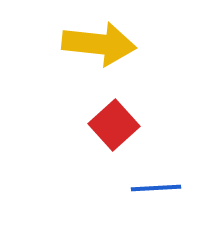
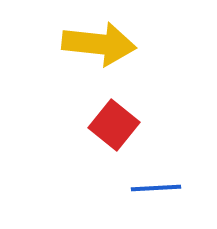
red square: rotated 9 degrees counterclockwise
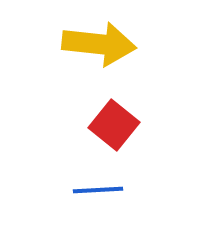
blue line: moved 58 px left, 2 px down
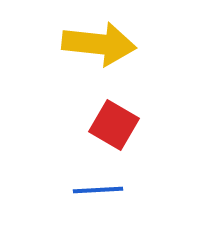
red square: rotated 9 degrees counterclockwise
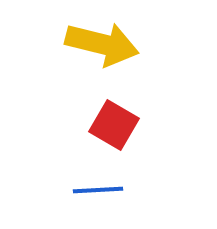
yellow arrow: moved 3 px right; rotated 8 degrees clockwise
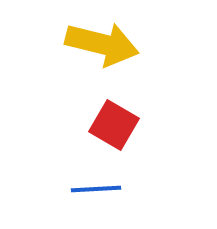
blue line: moved 2 px left, 1 px up
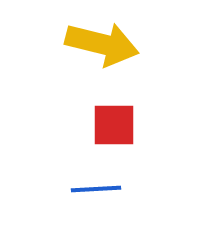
red square: rotated 30 degrees counterclockwise
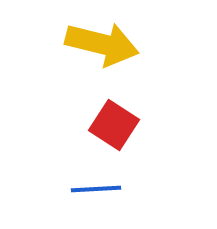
red square: rotated 33 degrees clockwise
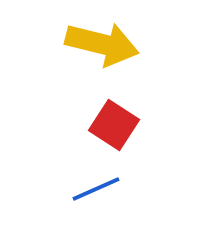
blue line: rotated 21 degrees counterclockwise
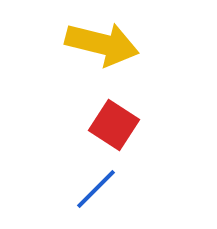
blue line: rotated 21 degrees counterclockwise
